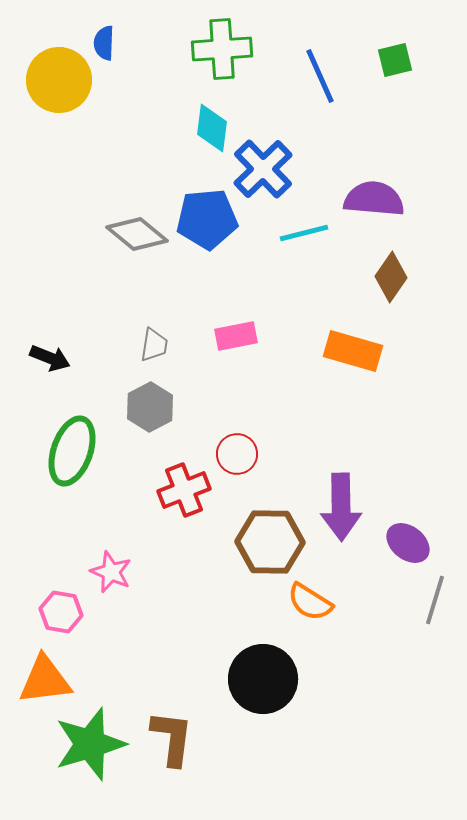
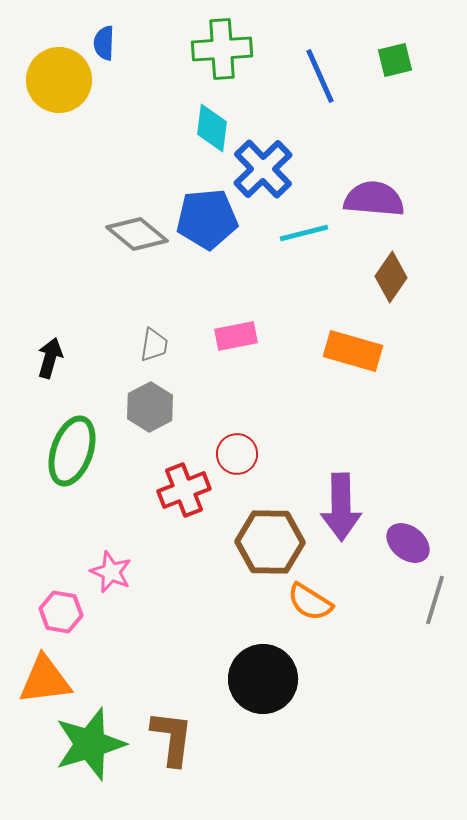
black arrow: rotated 96 degrees counterclockwise
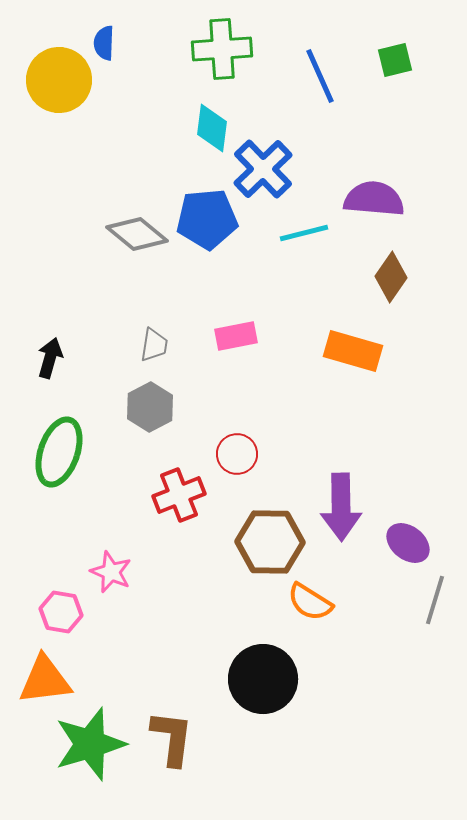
green ellipse: moved 13 px left, 1 px down
red cross: moved 5 px left, 5 px down
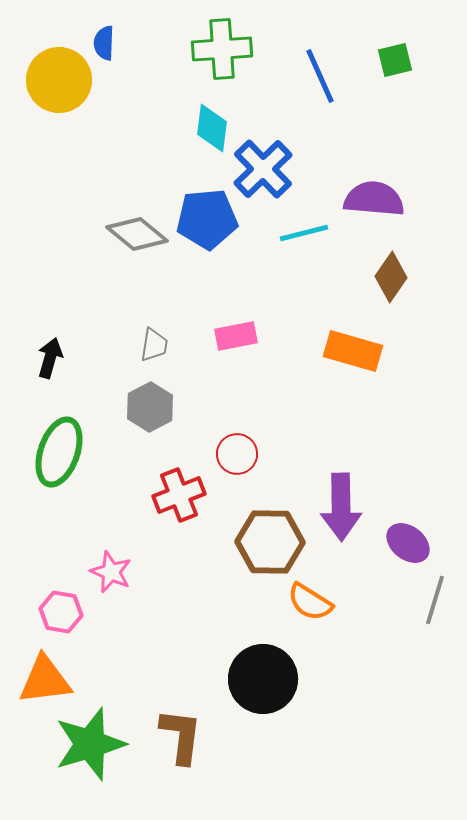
brown L-shape: moved 9 px right, 2 px up
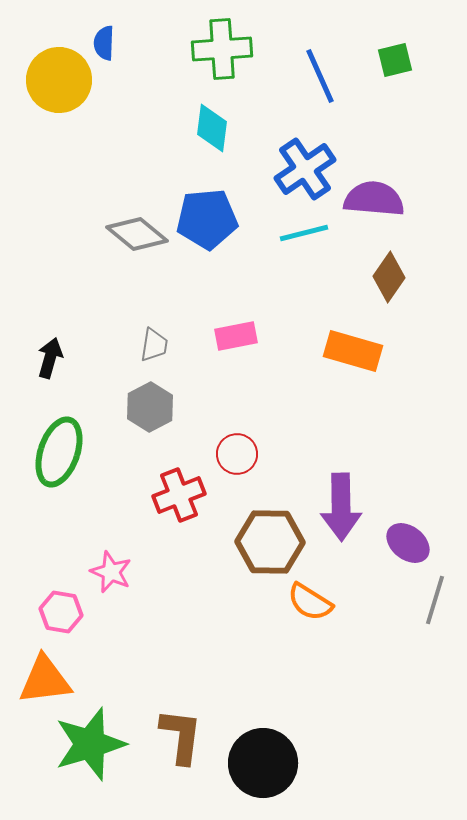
blue cross: moved 42 px right; rotated 10 degrees clockwise
brown diamond: moved 2 px left
black circle: moved 84 px down
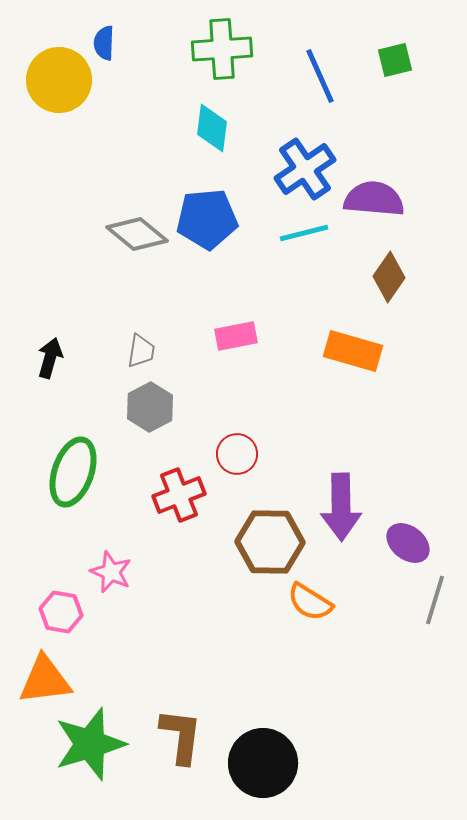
gray trapezoid: moved 13 px left, 6 px down
green ellipse: moved 14 px right, 20 px down
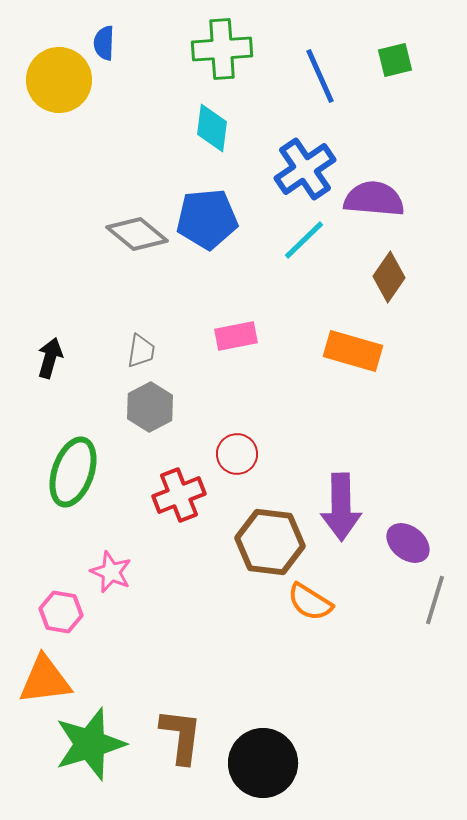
cyan line: moved 7 px down; rotated 30 degrees counterclockwise
brown hexagon: rotated 6 degrees clockwise
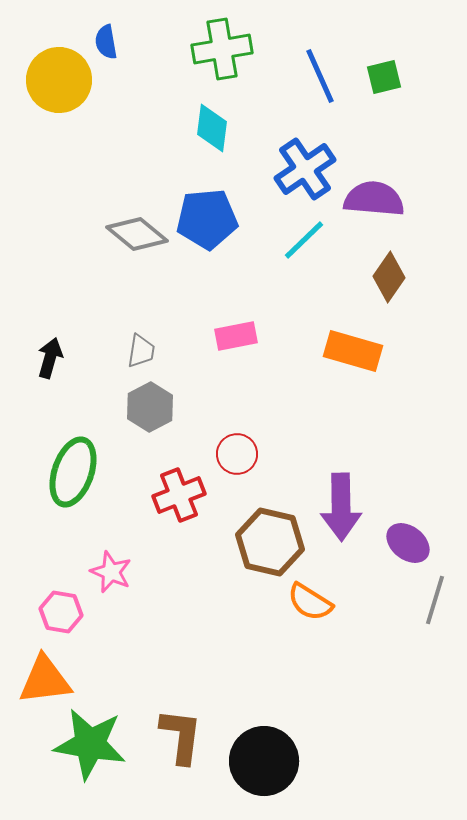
blue semicircle: moved 2 px right, 1 px up; rotated 12 degrees counterclockwise
green cross: rotated 6 degrees counterclockwise
green square: moved 11 px left, 17 px down
brown hexagon: rotated 6 degrees clockwise
green star: rotated 26 degrees clockwise
black circle: moved 1 px right, 2 px up
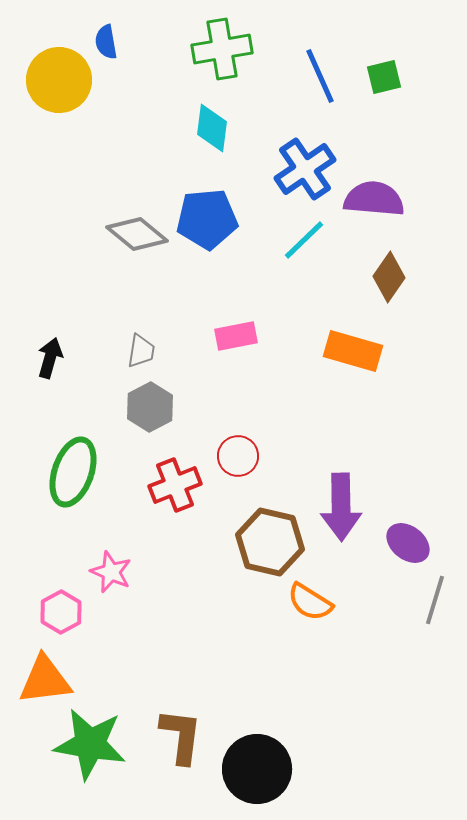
red circle: moved 1 px right, 2 px down
red cross: moved 4 px left, 10 px up
pink hexagon: rotated 21 degrees clockwise
black circle: moved 7 px left, 8 px down
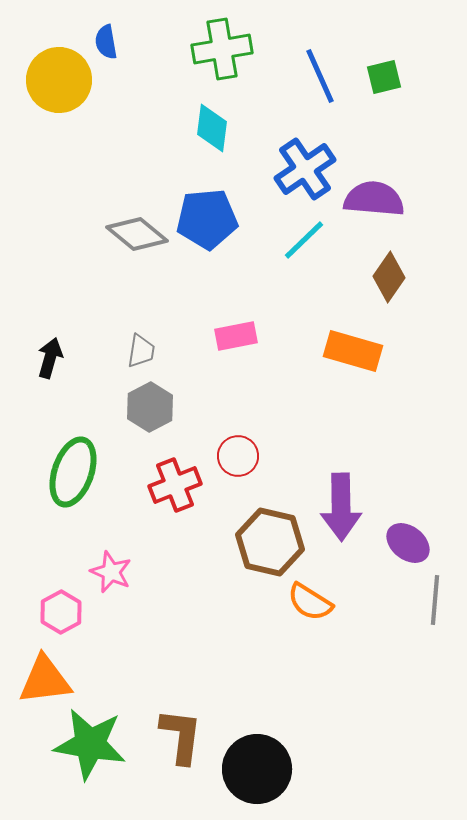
gray line: rotated 12 degrees counterclockwise
